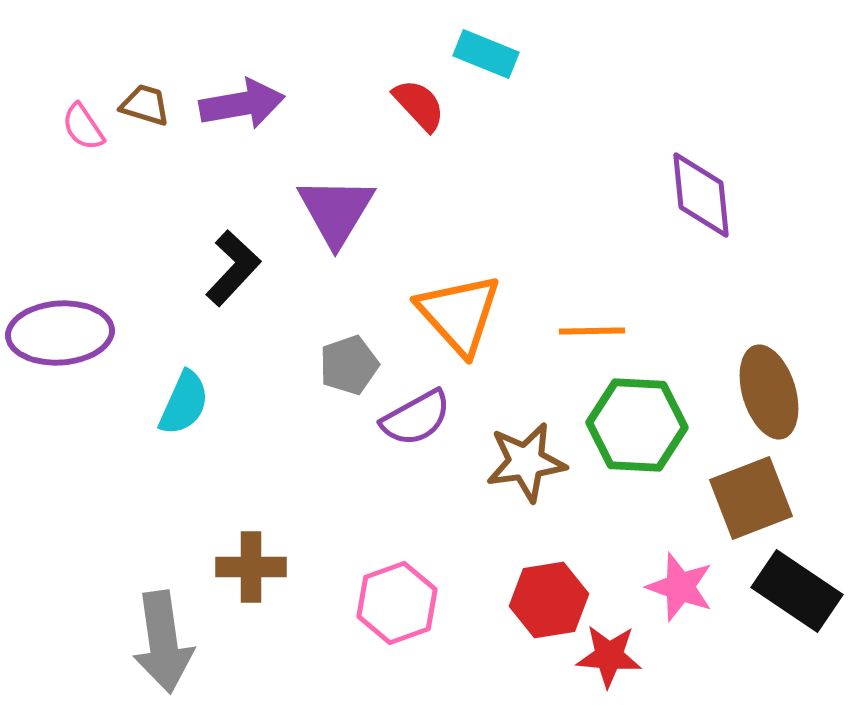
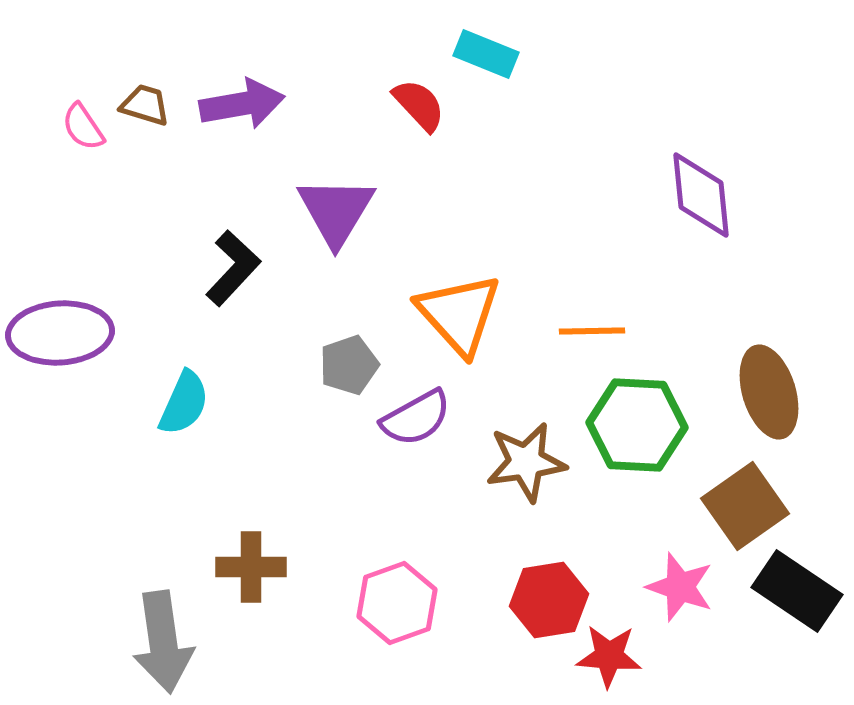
brown square: moved 6 px left, 8 px down; rotated 14 degrees counterclockwise
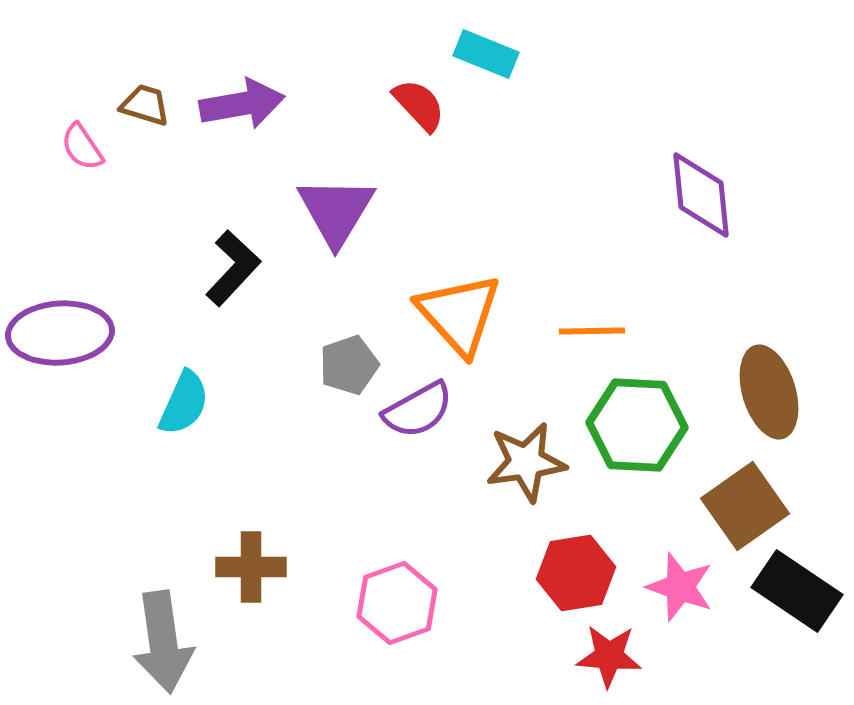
pink semicircle: moved 1 px left, 20 px down
purple semicircle: moved 2 px right, 8 px up
red hexagon: moved 27 px right, 27 px up
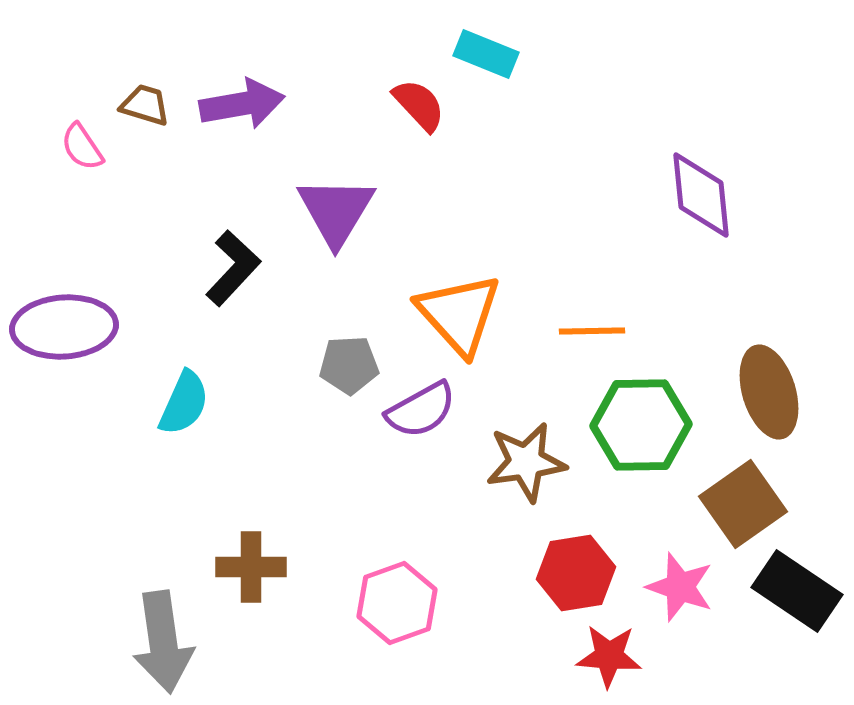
purple ellipse: moved 4 px right, 6 px up
gray pentagon: rotated 16 degrees clockwise
purple semicircle: moved 3 px right
green hexagon: moved 4 px right; rotated 4 degrees counterclockwise
brown square: moved 2 px left, 2 px up
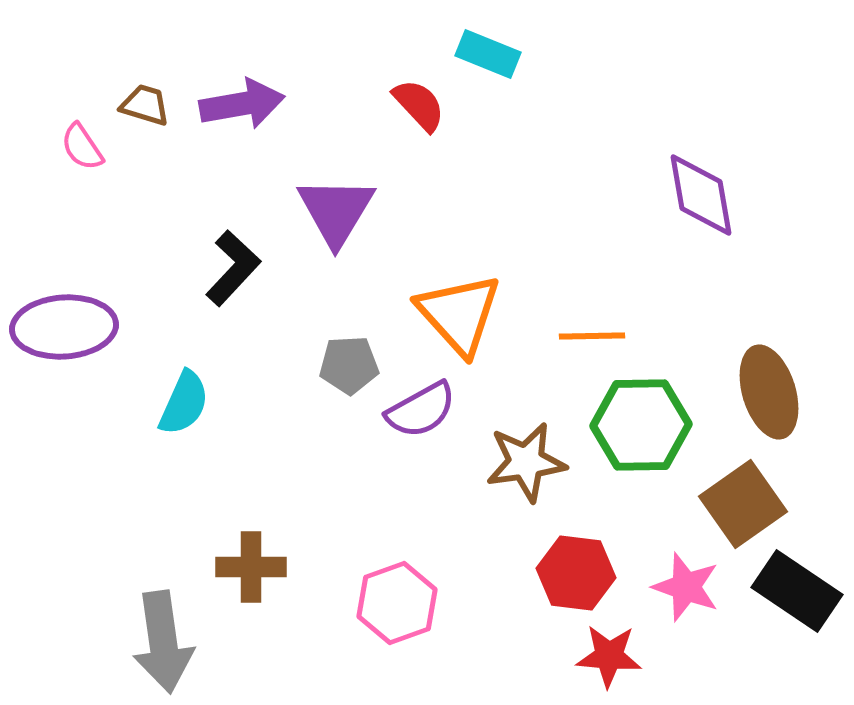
cyan rectangle: moved 2 px right
purple diamond: rotated 4 degrees counterclockwise
orange line: moved 5 px down
red hexagon: rotated 16 degrees clockwise
pink star: moved 6 px right
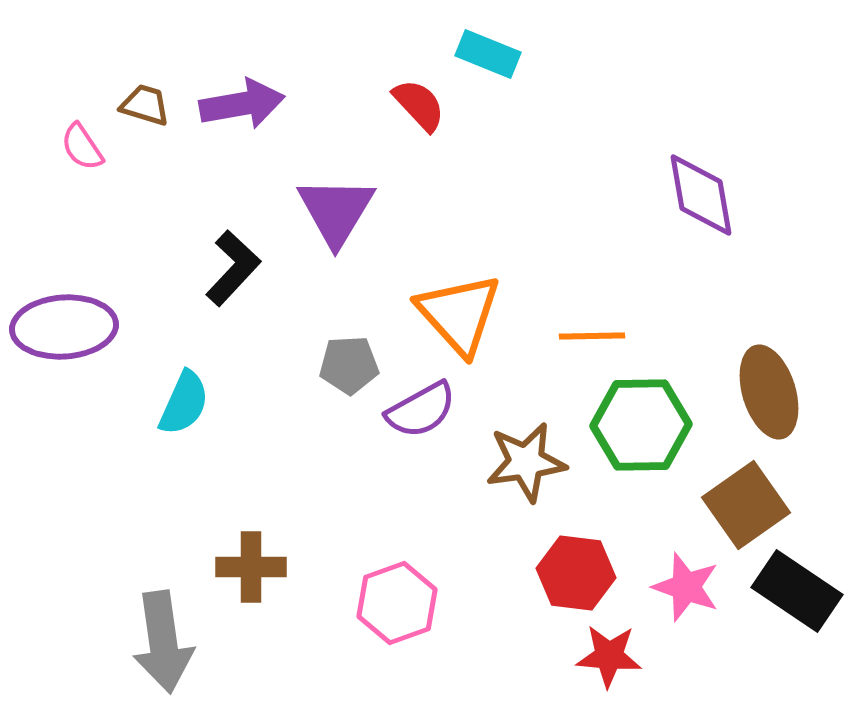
brown square: moved 3 px right, 1 px down
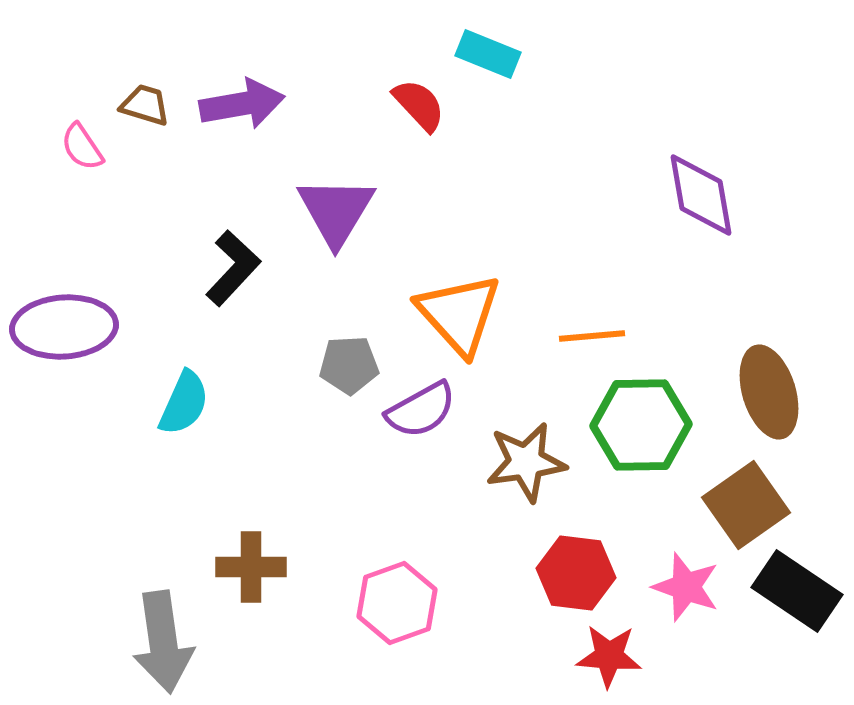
orange line: rotated 4 degrees counterclockwise
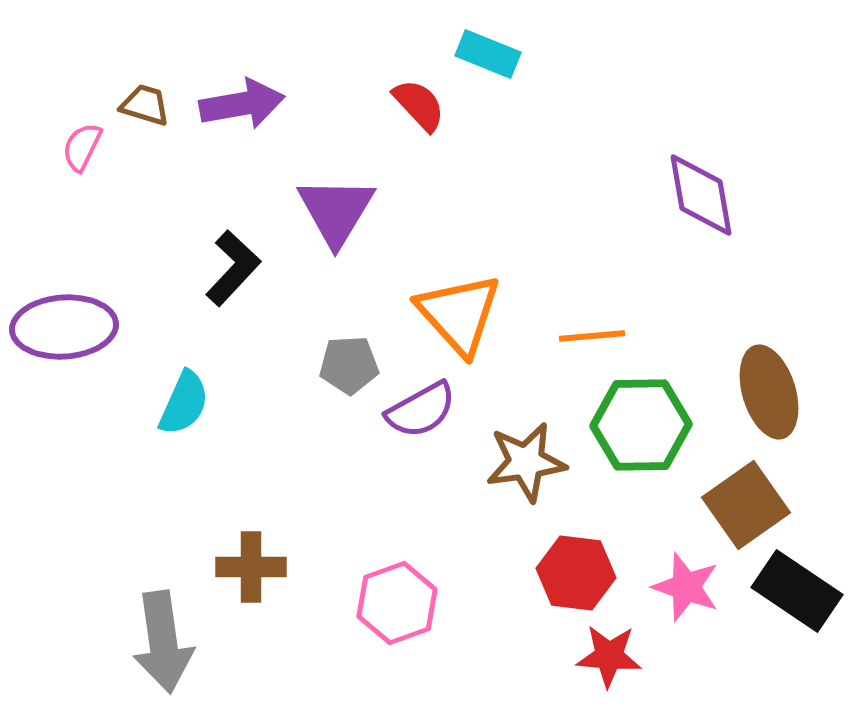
pink semicircle: rotated 60 degrees clockwise
